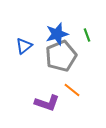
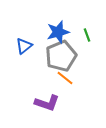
blue star: moved 1 px right, 2 px up
orange line: moved 7 px left, 12 px up
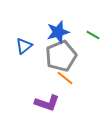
green line: moved 6 px right; rotated 40 degrees counterclockwise
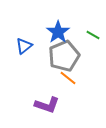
blue star: rotated 20 degrees counterclockwise
gray pentagon: moved 3 px right
orange line: moved 3 px right
purple L-shape: moved 2 px down
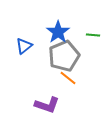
green line: rotated 24 degrees counterclockwise
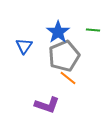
green line: moved 5 px up
blue triangle: rotated 18 degrees counterclockwise
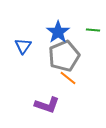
blue triangle: moved 1 px left
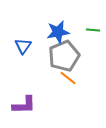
blue star: rotated 25 degrees clockwise
purple L-shape: moved 23 px left; rotated 20 degrees counterclockwise
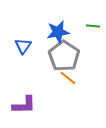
green line: moved 4 px up
gray pentagon: rotated 16 degrees counterclockwise
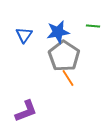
blue triangle: moved 1 px right, 11 px up
orange line: rotated 18 degrees clockwise
purple L-shape: moved 2 px right, 6 px down; rotated 20 degrees counterclockwise
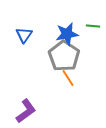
blue star: moved 9 px right, 2 px down
purple L-shape: rotated 15 degrees counterclockwise
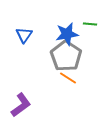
green line: moved 3 px left, 2 px up
gray pentagon: moved 2 px right
orange line: rotated 24 degrees counterclockwise
purple L-shape: moved 5 px left, 6 px up
